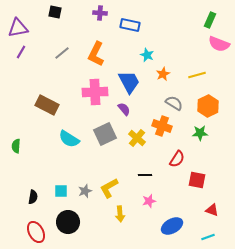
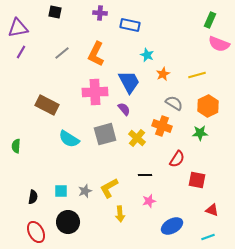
gray square: rotated 10 degrees clockwise
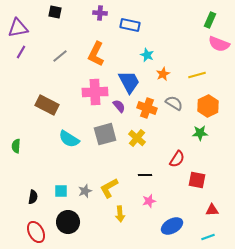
gray line: moved 2 px left, 3 px down
purple semicircle: moved 5 px left, 3 px up
orange cross: moved 15 px left, 18 px up
red triangle: rotated 24 degrees counterclockwise
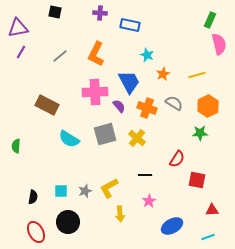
pink semicircle: rotated 125 degrees counterclockwise
pink star: rotated 16 degrees counterclockwise
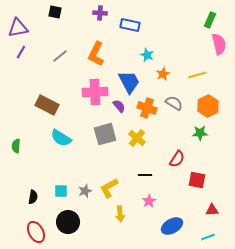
cyan semicircle: moved 8 px left, 1 px up
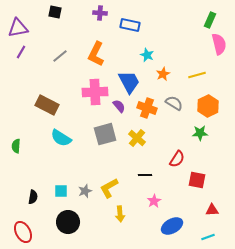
pink star: moved 5 px right
red ellipse: moved 13 px left
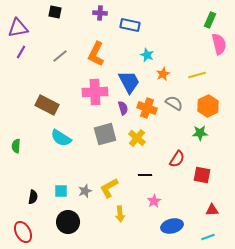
purple semicircle: moved 4 px right, 2 px down; rotated 24 degrees clockwise
red square: moved 5 px right, 5 px up
blue ellipse: rotated 15 degrees clockwise
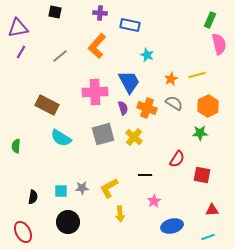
orange L-shape: moved 1 px right, 8 px up; rotated 15 degrees clockwise
orange star: moved 8 px right, 5 px down
gray square: moved 2 px left
yellow cross: moved 3 px left, 1 px up
gray star: moved 3 px left, 3 px up; rotated 16 degrees clockwise
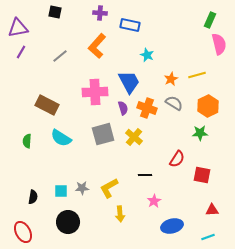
green semicircle: moved 11 px right, 5 px up
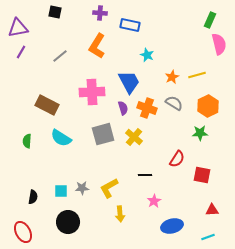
orange L-shape: rotated 10 degrees counterclockwise
orange star: moved 1 px right, 2 px up
pink cross: moved 3 px left
